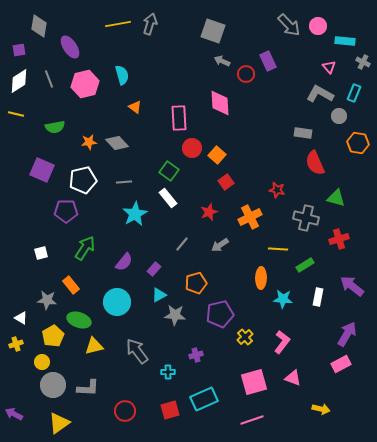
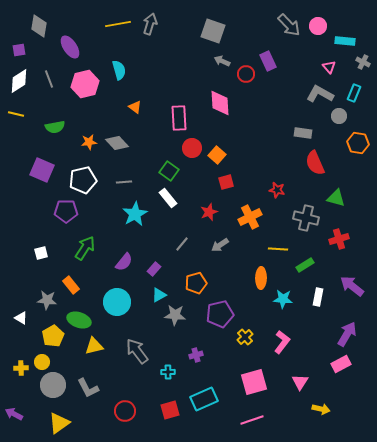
cyan semicircle at (122, 75): moved 3 px left, 5 px up
red square at (226, 182): rotated 21 degrees clockwise
yellow cross at (16, 344): moved 5 px right, 24 px down; rotated 16 degrees clockwise
pink triangle at (293, 378): moved 7 px right, 4 px down; rotated 42 degrees clockwise
gray L-shape at (88, 388): rotated 60 degrees clockwise
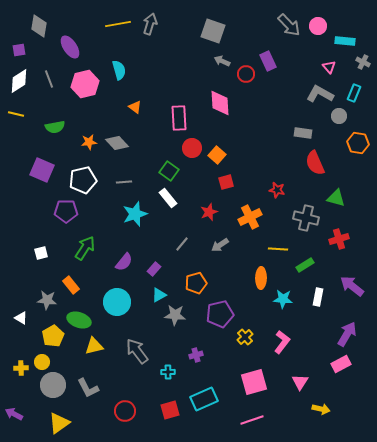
cyan star at (135, 214): rotated 10 degrees clockwise
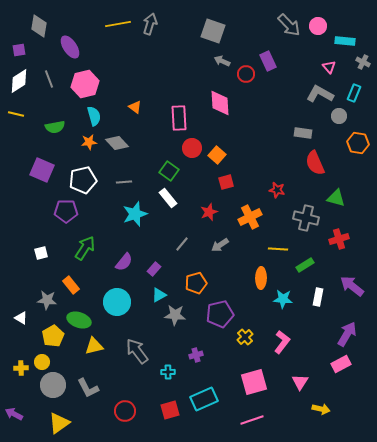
cyan semicircle at (119, 70): moved 25 px left, 46 px down
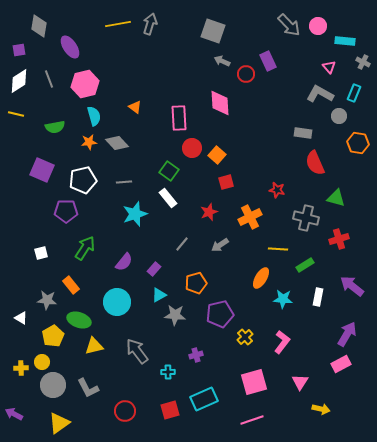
orange ellipse at (261, 278): rotated 30 degrees clockwise
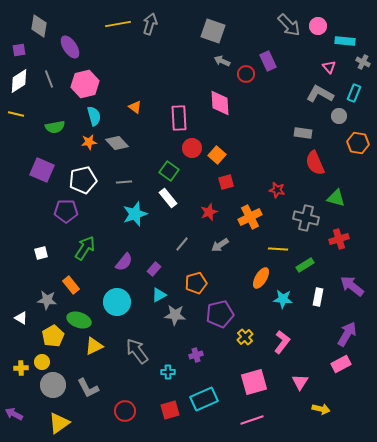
yellow triangle at (94, 346): rotated 12 degrees counterclockwise
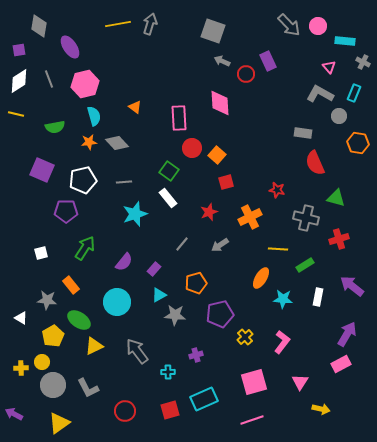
green ellipse at (79, 320): rotated 15 degrees clockwise
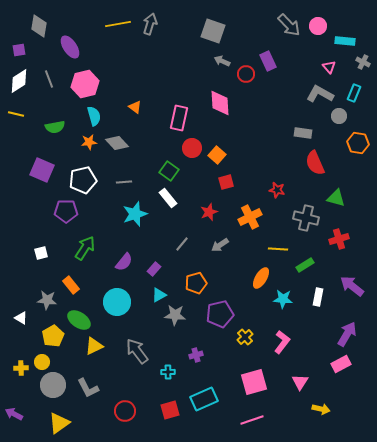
pink rectangle at (179, 118): rotated 15 degrees clockwise
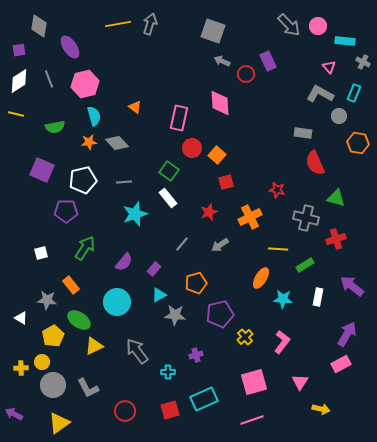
red cross at (339, 239): moved 3 px left
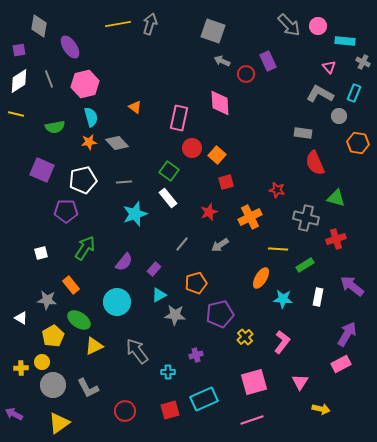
cyan semicircle at (94, 116): moved 3 px left, 1 px down
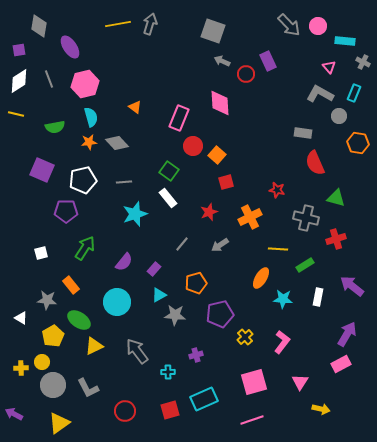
pink rectangle at (179, 118): rotated 10 degrees clockwise
red circle at (192, 148): moved 1 px right, 2 px up
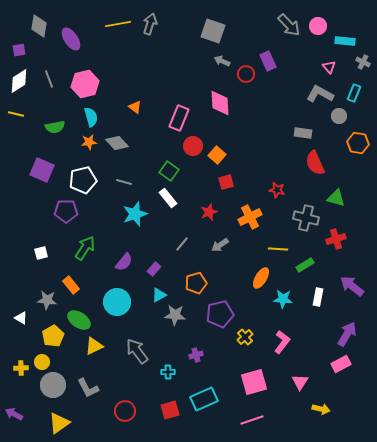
purple ellipse at (70, 47): moved 1 px right, 8 px up
gray line at (124, 182): rotated 21 degrees clockwise
